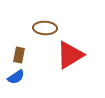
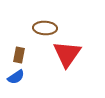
red triangle: moved 3 px left, 1 px up; rotated 24 degrees counterclockwise
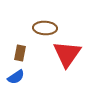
brown rectangle: moved 1 px right, 2 px up
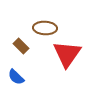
brown rectangle: moved 1 px right, 7 px up; rotated 56 degrees counterclockwise
blue semicircle: rotated 78 degrees clockwise
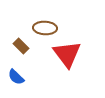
red triangle: rotated 12 degrees counterclockwise
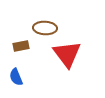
brown rectangle: rotated 56 degrees counterclockwise
blue semicircle: rotated 24 degrees clockwise
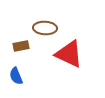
red triangle: moved 2 px right; rotated 28 degrees counterclockwise
blue semicircle: moved 1 px up
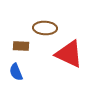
brown rectangle: rotated 14 degrees clockwise
blue semicircle: moved 4 px up
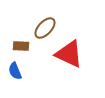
brown ellipse: rotated 50 degrees counterclockwise
blue semicircle: moved 1 px left, 1 px up
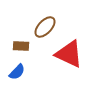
brown ellipse: moved 1 px up
blue semicircle: moved 2 px right, 1 px down; rotated 114 degrees counterclockwise
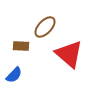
red triangle: rotated 16 degrees clockwise
blue semicircle: moved 3 px left, 3 px down
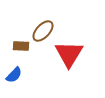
brown ellipse: moved 2 px left, 4 px down
red triangle: rotated 20 degrees clockwise
